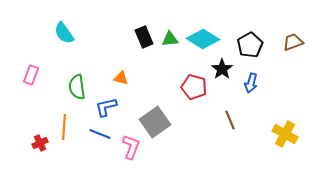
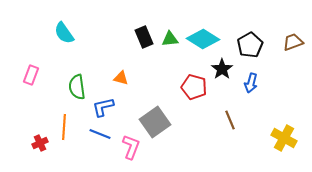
blue L-shape: moved 3 px left
yellow cross: moved 1 px left, 4 px down
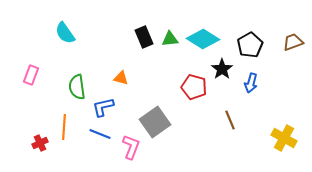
cyan semicircle: moved 1 px right
